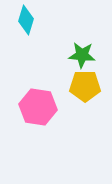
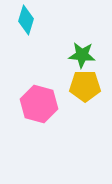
pink hexagon: moved 1 px right, 3 px up; rotated 6 degrees clockwise
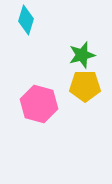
green star: rotated 20 degrees counterclockwise
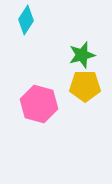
cyan diamond: rotated 16 degrees clockwise
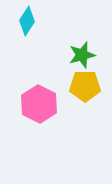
cyan diamond: moved 1 px right, 1 px down
pink hexagon: rotated 12 degrees clockwise
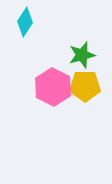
cyan diamond: moved 2 px left, 1 px down
pink hexagon: moved 14 px right, 17 px up
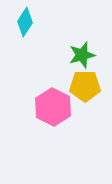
pink hexagon: moved 20 px down
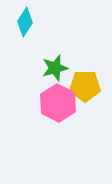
green star: moved 27 px left, 13 px down
pink hexagon: moved 5 px right, 4 px up
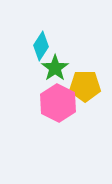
cyan diamond: moved 16 px right, 24 px down
green star: rotated 20 degrees counterclockwise
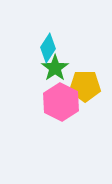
cyan diamond: moved 7 px right, 2 px down
pink hexagon: moved 3 px right, 1 px up
